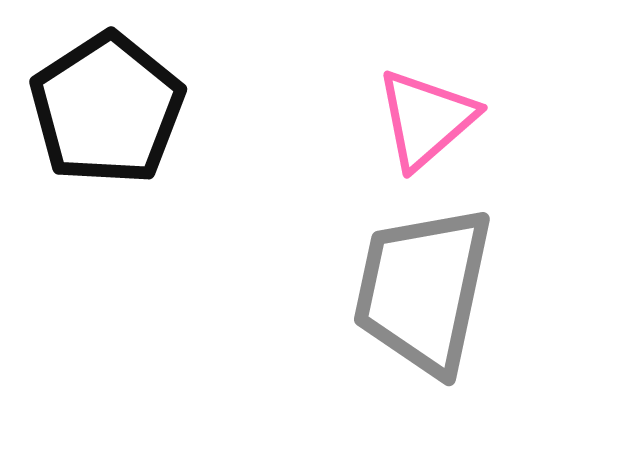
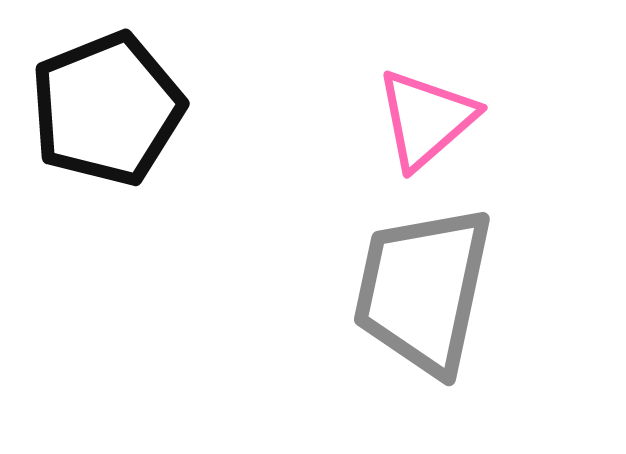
black pentagon: rotated 11 degrees clockwise
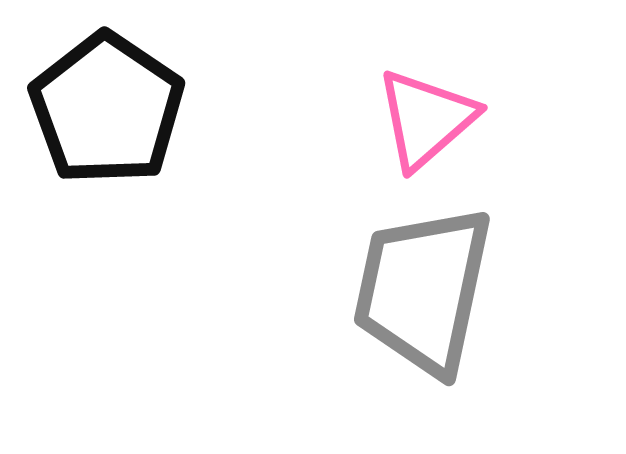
black pentagon: rotated 16 degrees counterclockwise
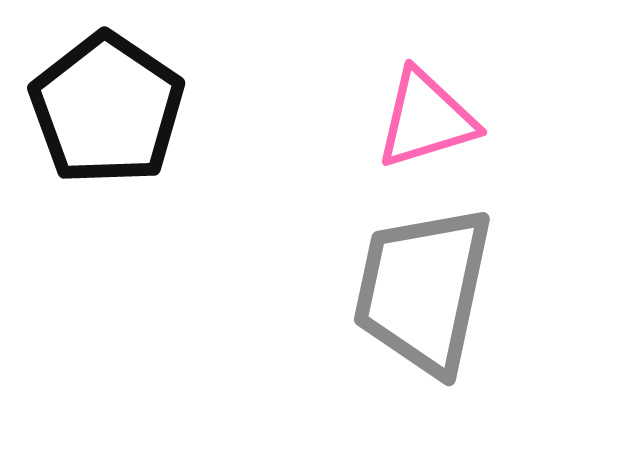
pink triangle: rotated 24 degrees clockwise
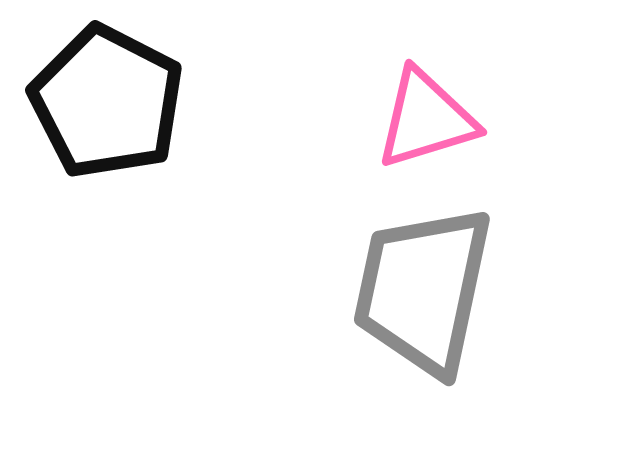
black pentagon: moved 7 px up; rotated 7 degrees counterclockwise
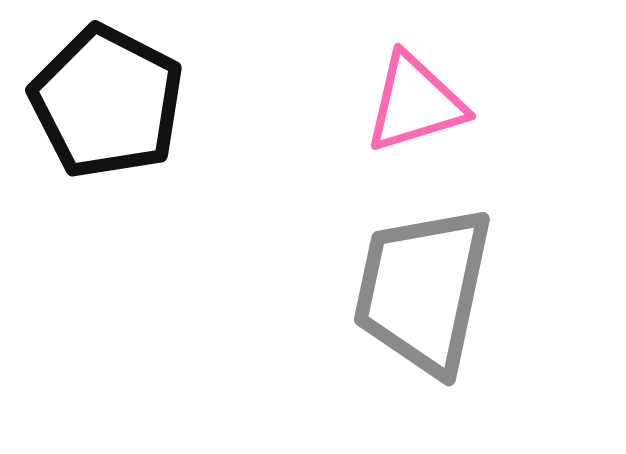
pink triangle: moved 11 px left, 16 px up
